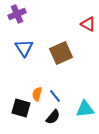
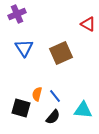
cyan triangle: moved 2 px left, 1 px down; rotated 12 degrees clockwise
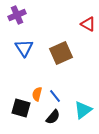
purple cross: moved 1 px down
cyan triangle: rotated 42 degrees counterclockwise
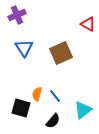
black semicircle: moved 4 px down
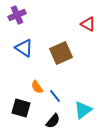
blue triangle: rotated 24 degrees counterclockwise
orange semicircle: moved 7 px up; rotated 48 degrees counterclockwise
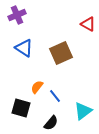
orange semicircle: rotated 72 degrees clockwise
cyan triangle: moved 1 px down
black semicircle: moved 2 px left, 2 px down
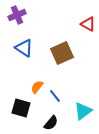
brown square: moved 1 px right
